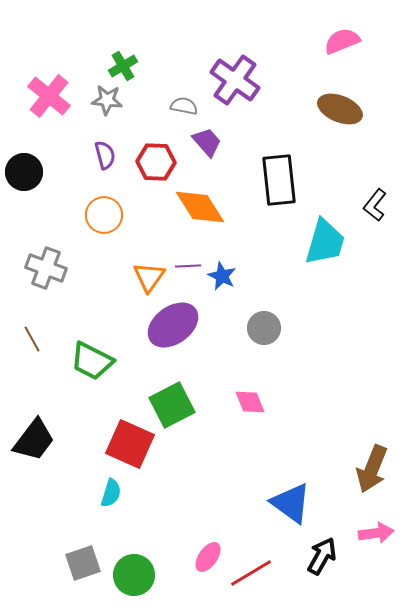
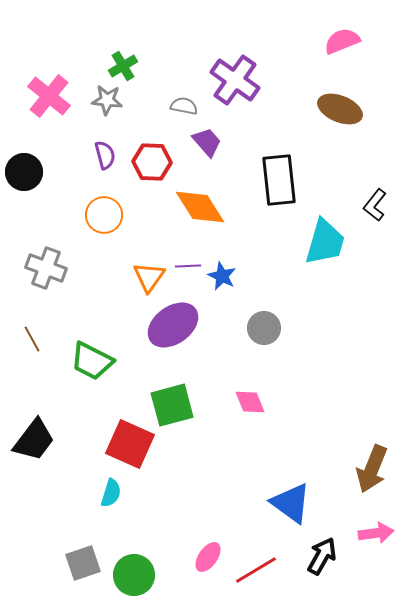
red hexagon: moved 4 px left
green square: rotated 12 degrees clockwise
red line: moved 5 px right, 3 px up
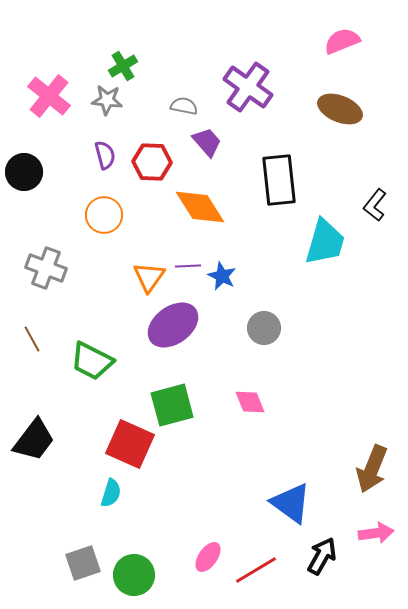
purple cross: moved 13 px right, 7 px down
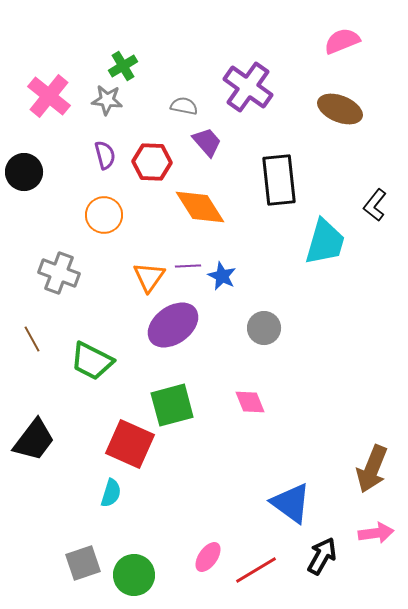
gray cross: moved 13 px right, 5 px down
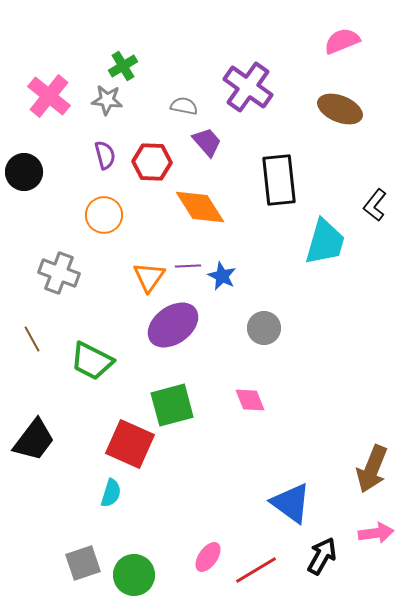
pink diamond: moved 2 px up
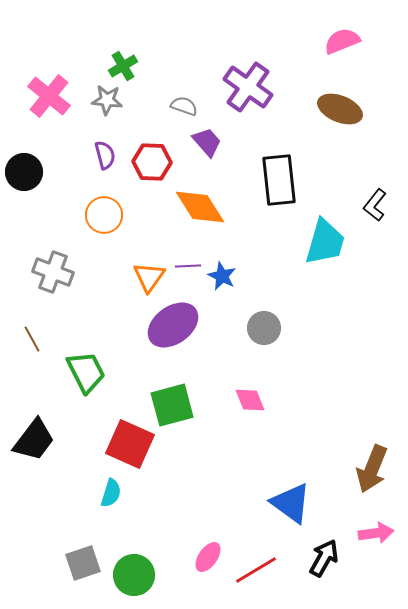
gray semicircle: rotated 8 degrees clockwise
gray cross: moved 6 px left, 1 px up
green trapezoid: moved 6 px left, 11 px down; rotated 144 degrees counterclockwise
black arrow: moved 2 px right, 2 px down
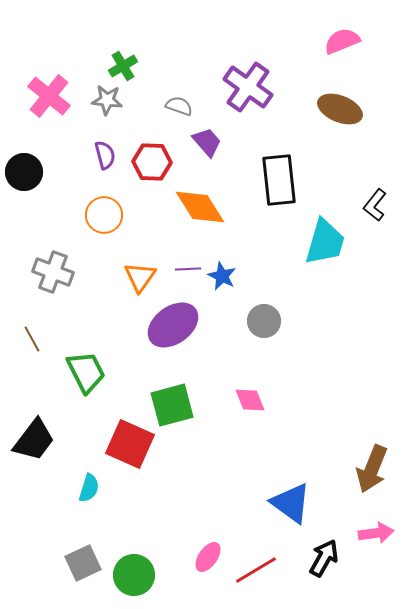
gray semicircle: moved 5 px left
purple line: moved 3 px down
orange triangle: moved 9 px left
gray circle: moved 7 px up
cyan semicircle: moved 22 px left, 5 px up
gray square: rotated 6 degrees counterclockwise
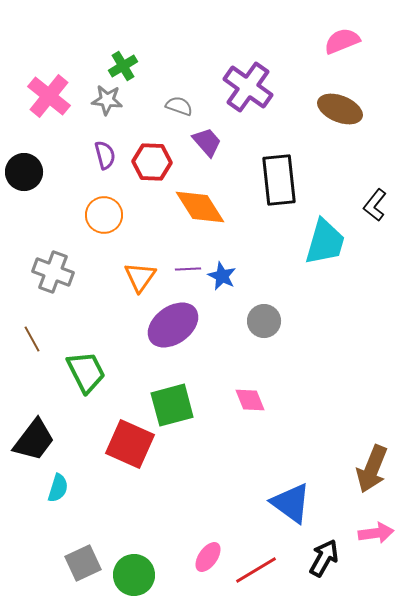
cyan semicircle: moved 31 px left
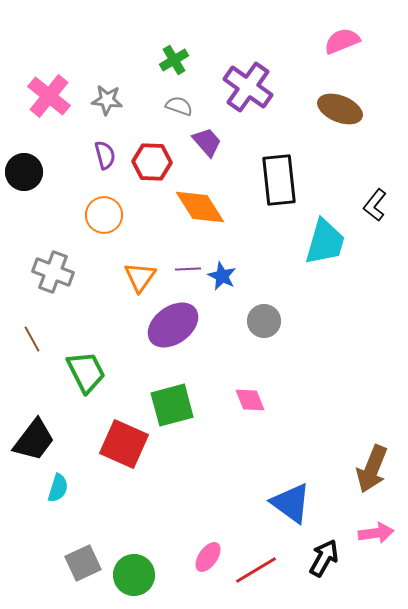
green cross: moved 51 px right, 6 px up
red square: moved 6 px left
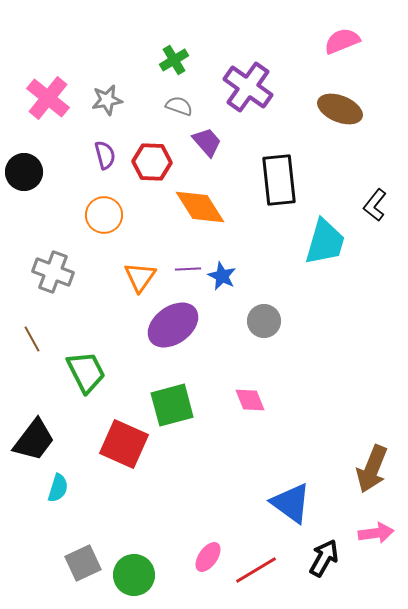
pink cross: moved 1 px left, 2 px down
gray star: rotated 16 degrees counterclockwise
